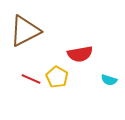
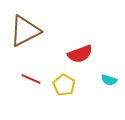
red semicircle: rotated 10 degrees counterclockwise
yellow pentagon: moved 7 px right, 8 px down
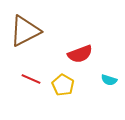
yellow pentagon: moved 1 px left
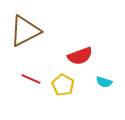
red semicircle: moved 2 px down
cyan semicircle: moved 5 px left, 2 px down
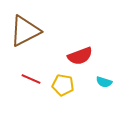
yellow pentagon: rotated 20 degrees counterclockwise
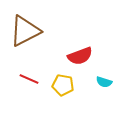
red line: moved 2 px left
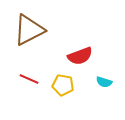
brown triangle: moved 4 px right, 1 px up
